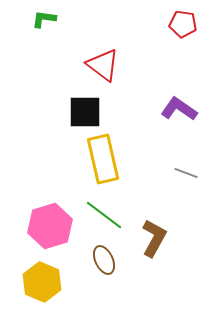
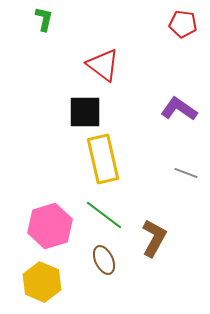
green L-shape: rotated 95 degrees clockwise
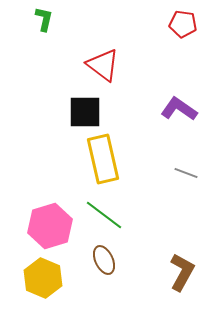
brown L-shape: moved 28 px right, 34 px down
yellow hexagon: moved 1 px right, 4 px up
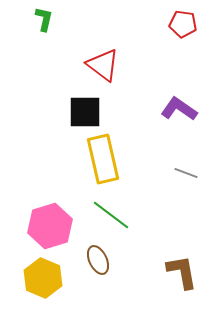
green line: moved 7 px right
brown ellipse: moved 6 px left
brown L-shape: rotated 39 degrees counterclockwise
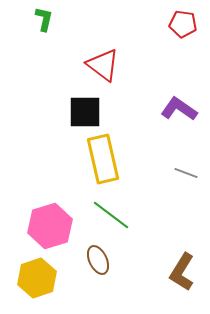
brown L-shape: rotated 138 degrees counterclockwise
yellow hexagon: moved 6 px left; rotated 18 degrees clockwise
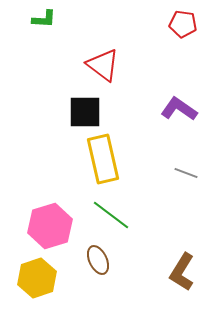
green L-shape: rotated 80 degrees clockwise
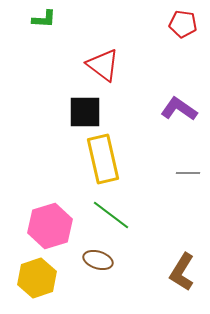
gray line: moved 2 px right; rotated 20 degrees counterclockwise
brown ellipse: rotated 48 degrees counterclockwise
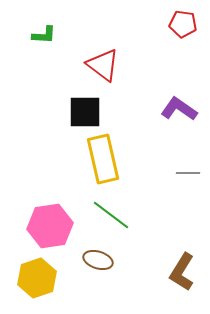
green L-shape: moved 16 px down
pink hexagon: rotated 9 degrees clockwise
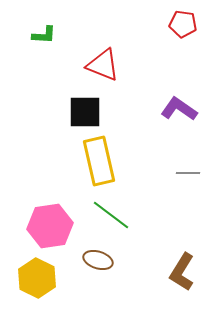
red triangle: rotated 15 degrees counterclockwise
yellow rectangle: moved 4 px left, 2 px down
yellow hexagon: rotated 15 degrees counterclockwise
